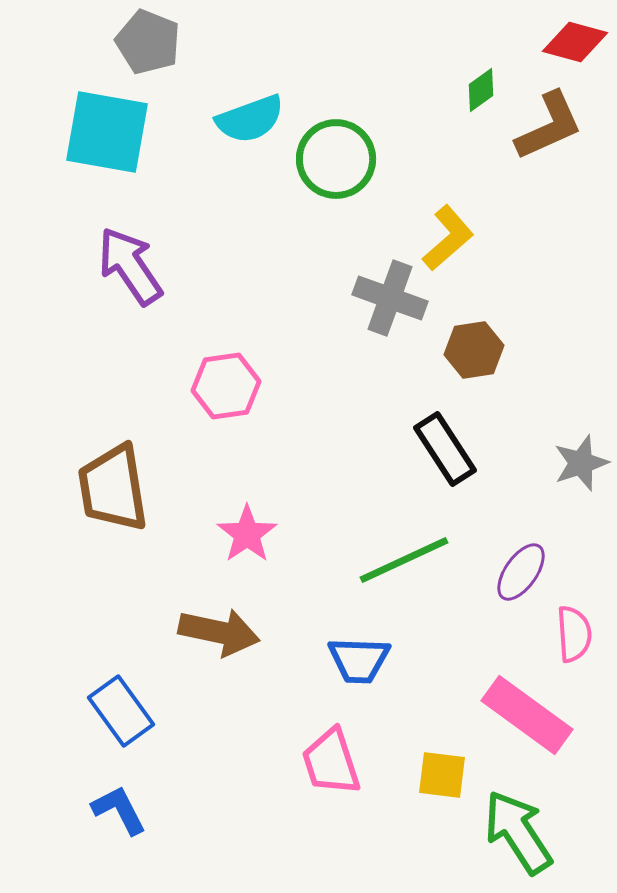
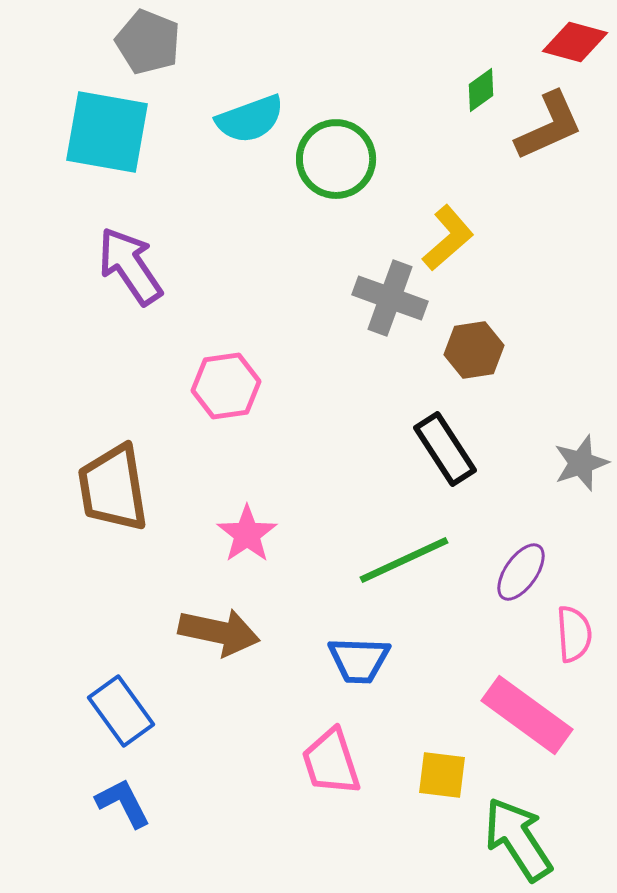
blue L-shape: moved 4 px right, 7 px up
green arrow: moved 7 px down
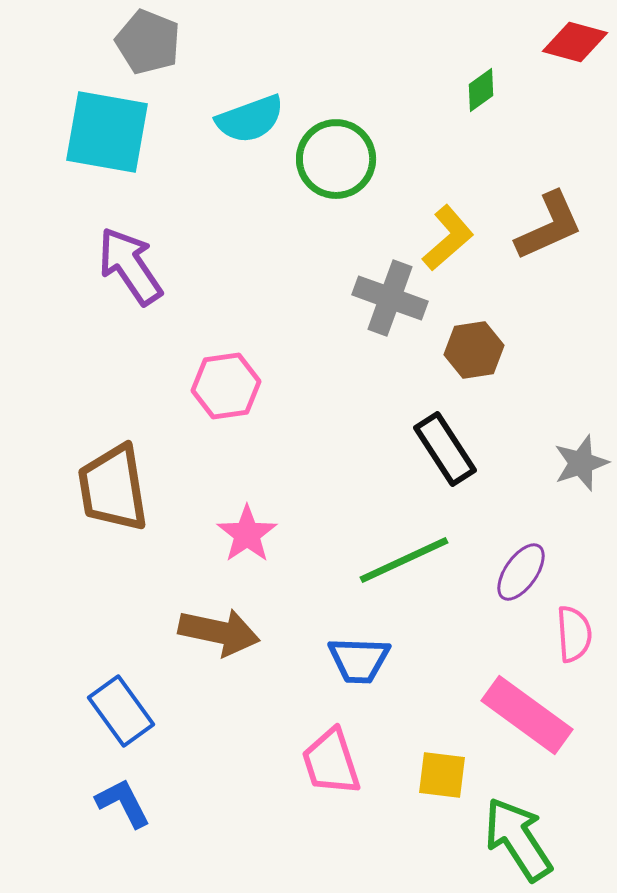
brown L-shape: moved 100 px down
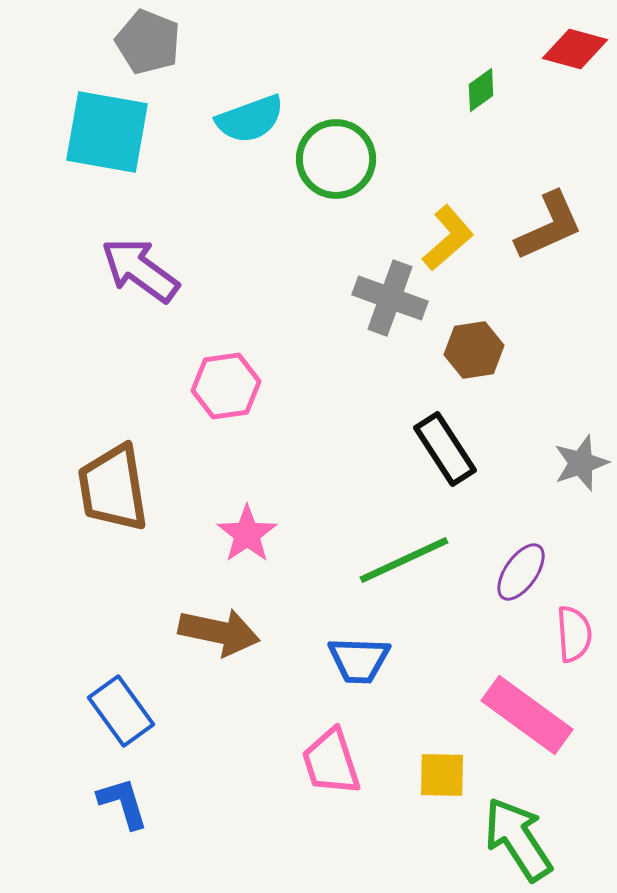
red diamond: moved 7 px down
purple arrow: moved 10 px right, 4 px down; rotated 20 degrees counterclockwise
yellow square: rotated 6 degrees counterclockwise
blue L-shape: rotated 10 degrees clockwise
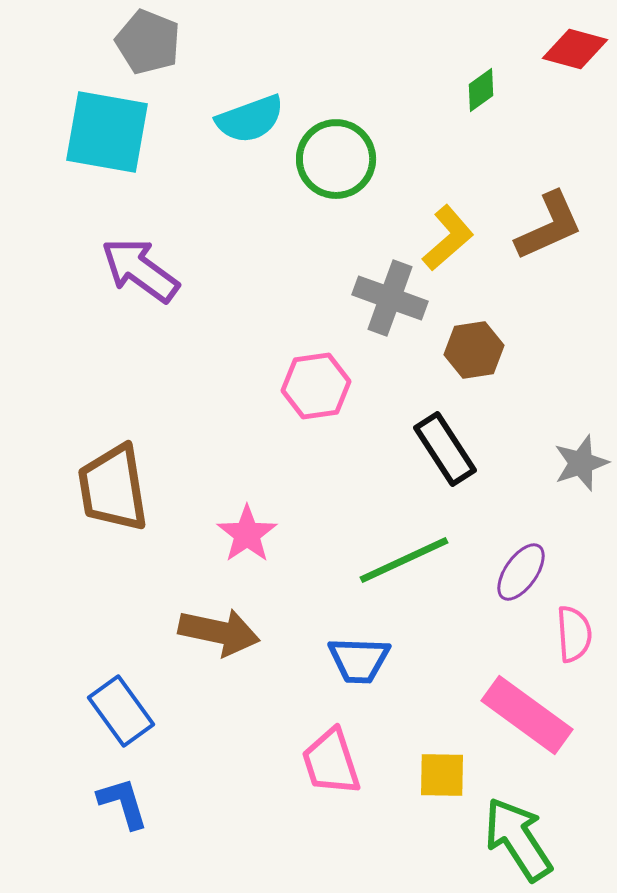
pink hexagon: moved 90 px right
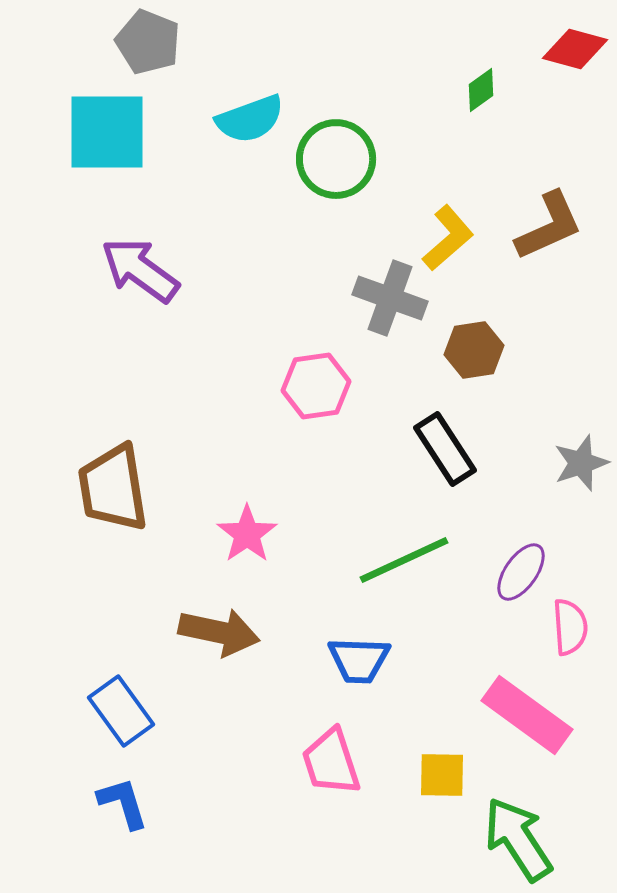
cyan square: rotated 10 degrees counterclockwise
pink semicircle: moved 4 px left, 7 px up
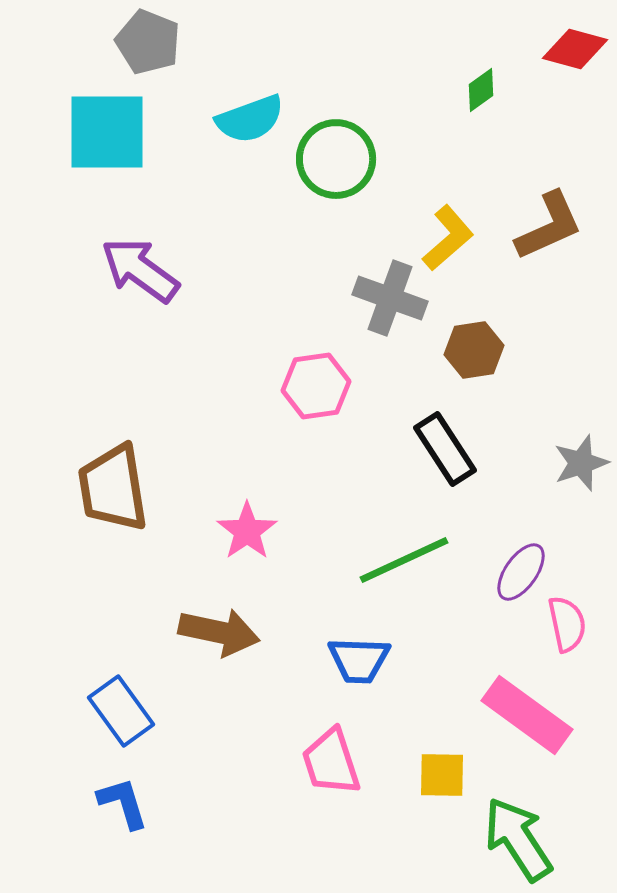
pink star: moved 3 px up
pink semicircle: moved 3 px left, 3 px up; rotated 8 degrees counterclockwise
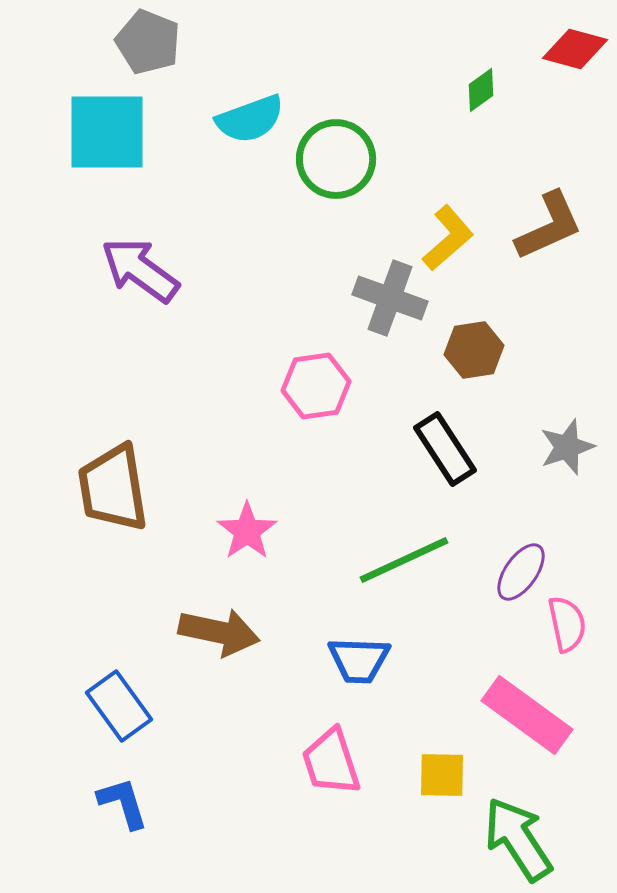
gray star: moved 14 px left, 16 px up
blue rectangle: moved 2 px left, 5 px up
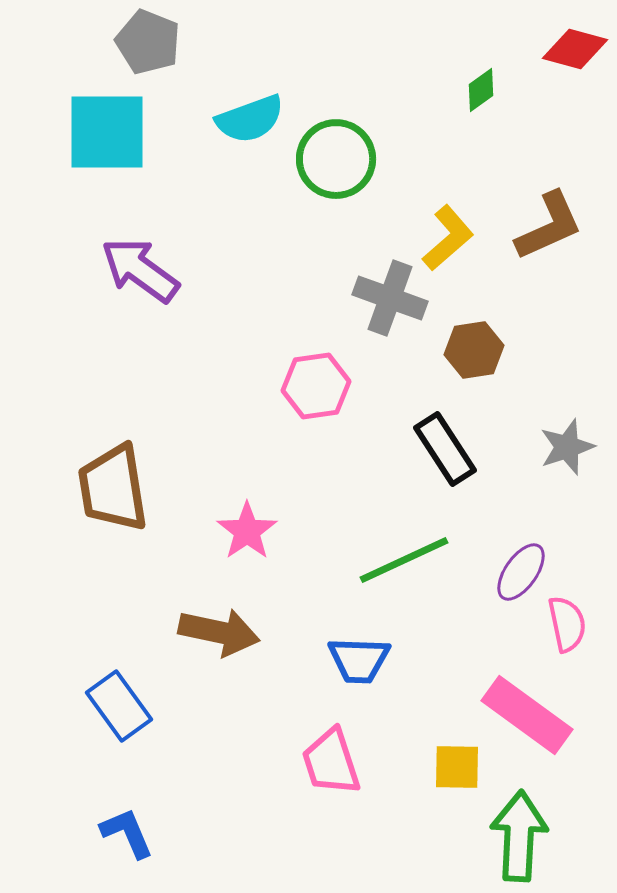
yellow square: moved 15 px right, 8 px up
blue L-shape: moved 4 px right, 30 px down; rotated 6 degrees counterclockwise
green arrow: moved 1 px right, 3 px up; rotated 36 degrees clockwise
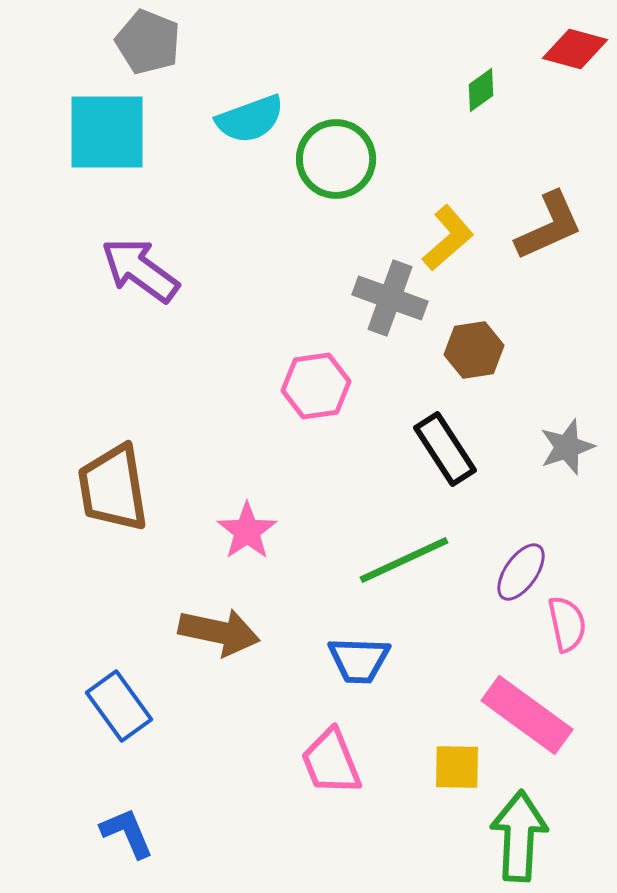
pink trapezoid: rotated 4 degrees counterclockwise
